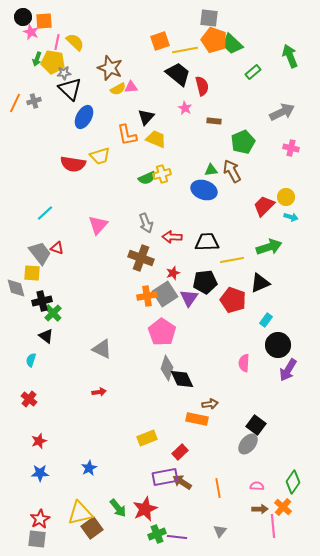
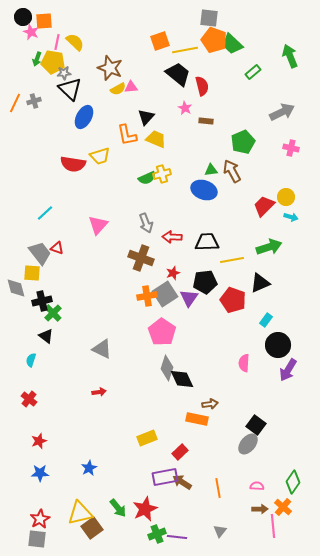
brown rectangle at (214, 121): moved 8 px left
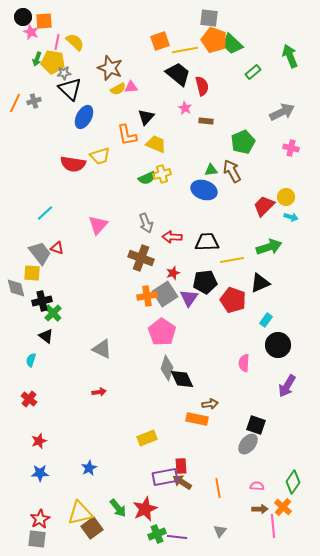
yellow trapezoid at (156, 139): moved 5 px down
purple arrow at (288, 370): moved 1 px left, 16 px down
black square at (256, 425): rotated 18 degrees counterclockwise
red rectangle at (180, 452): moved 1 px right, 14 px down; rotated 49 degrees counterclockwise
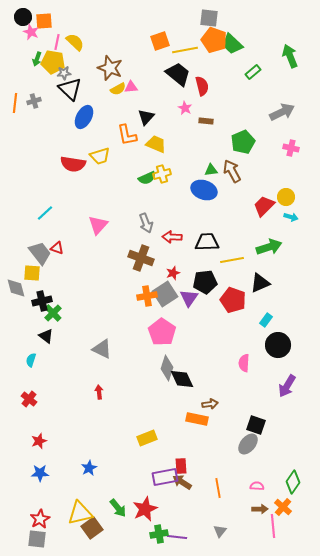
orange line at (15, 103): rotated 18 degrees counterclockwise
red arrow at (99, 392): rotated 88 degrees counterclockwise
green cross at (157, 534): moved 2 px right; rotated 12 degrees clockwise
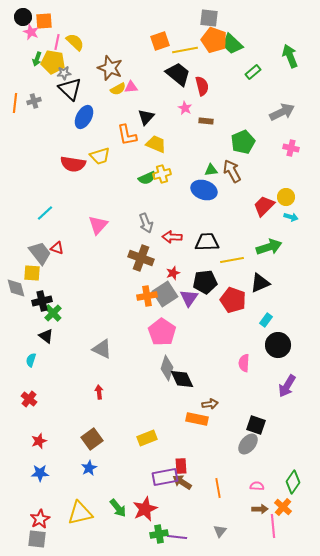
brown square at (92, 528): moved 89 px up
